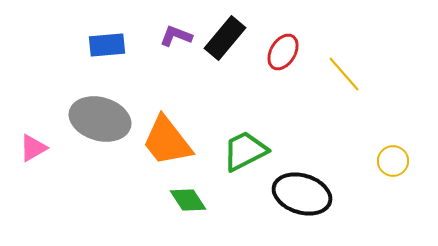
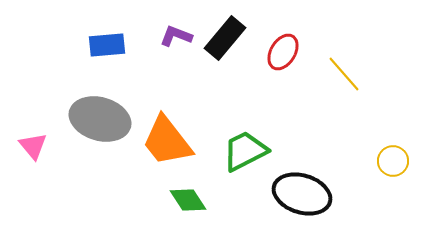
pink triangle: moved 2 px up; rotated 40 degrees counterclockwise
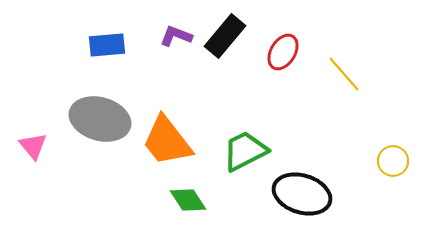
black rectangle: moved 2 px up
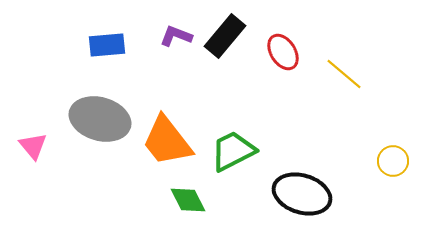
red ellipse: rotated 63 degrees counterclockwise
yellow line: rotated 9 degrees counterclockwise
green trapezoid: moved 12 px left
green diamond: rotated 6 degrees clockwise
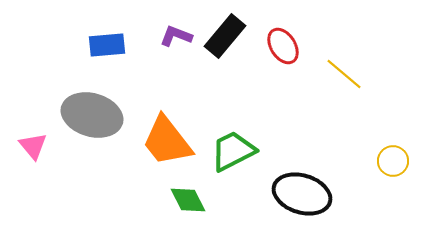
red ellipse: moved 6 px up
gray ellipse: moved 8 px left, 4 px up
